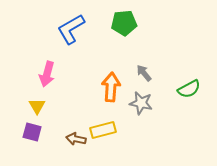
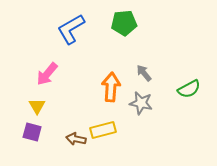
pink arrow: rotated 25 degrees clockwise
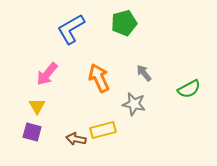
green pentagon: rotated 10 degrees counterclockwise
orange arrow: moved 12 px left, 9 px up; rotated 28 degrees counterclockwise
gray star: moved 7 px left, 1 px down
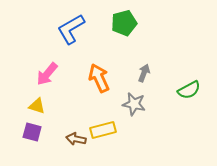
gray arrow: rotated 60 degrees clockwise
green semicircle: moved 1 px down
yellow triangle: rotated 42 degrees counterclockwise
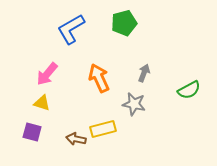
yellow triangle: moved 5 px right, 3 px up
yellow rectangle: moved 1 px up
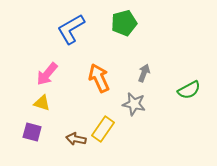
yellow rectangle: rotated 40 degrees counterclockwise
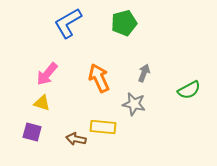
blue L-shape: moved 3 px left, 6 px up
yellow rectangle: moved 2 px up; rotated 60 degrees clockwise
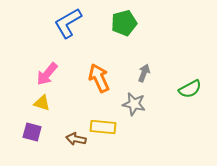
green semicircle: moved 1 px right, 1 px up
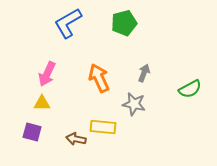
pink arrow: rotated 15 degrees counterclockwise
yellow triangle: rotated 18 degrees counterclockwise
